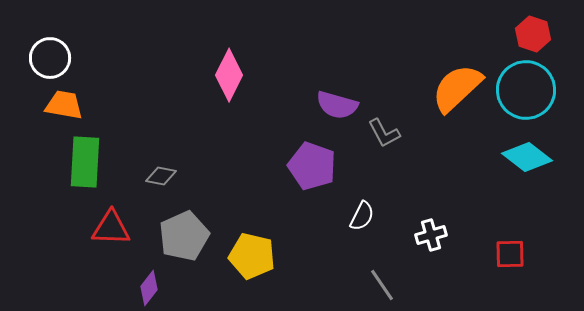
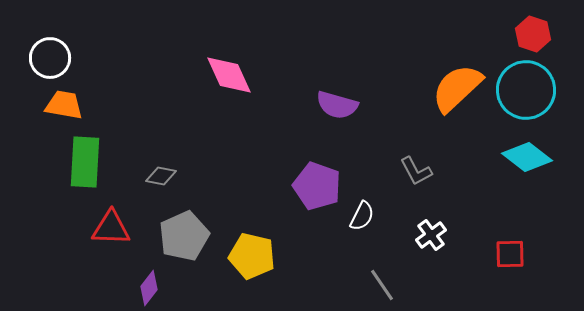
pink diamond: rotated 51 degrees counterclockwise
gray L-shape: moved 32 px right, 38 px down
purple pentagon: moved 5 px right, 20 px down
white cross: rotated 20 degrees counterclockwise
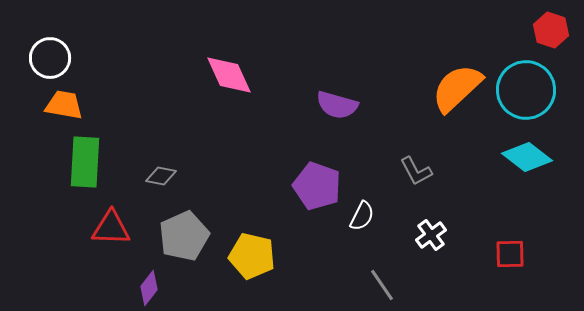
red hexagon: moved 18 px right, 4 px up
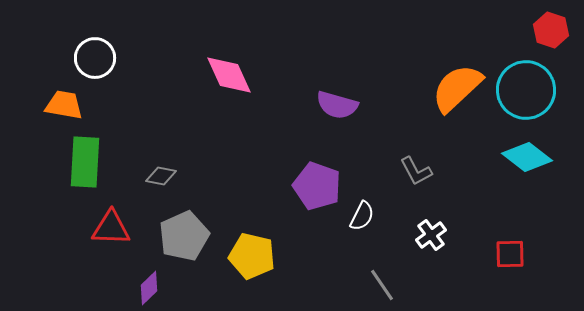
white circle: moved 45 px right
purple diamond: rotated 8 degrees clockwise
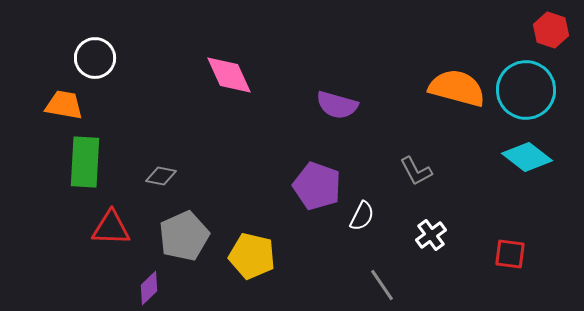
orange semicircle: rotated 58 degrees clockwise
red square: rotated 8 degrees clockwise
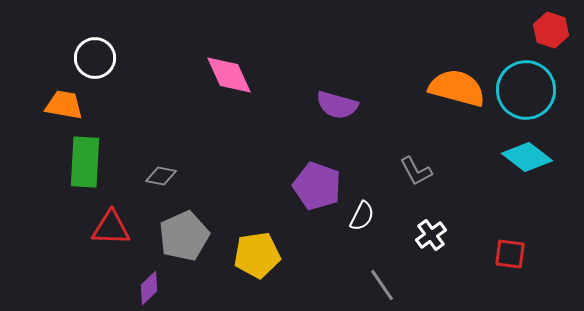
yellow pentagon: moved 5 px right, 1 px up; rotated 21 degrees counterclockwise
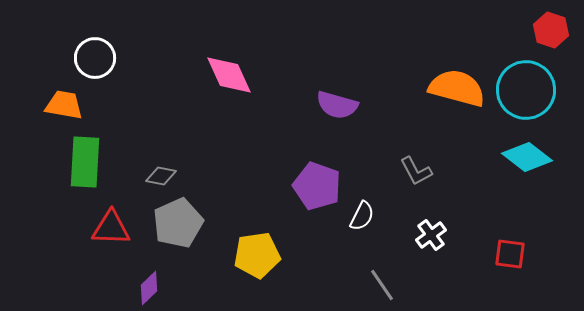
gray pentagon: moved 6 px left, 13 px up
